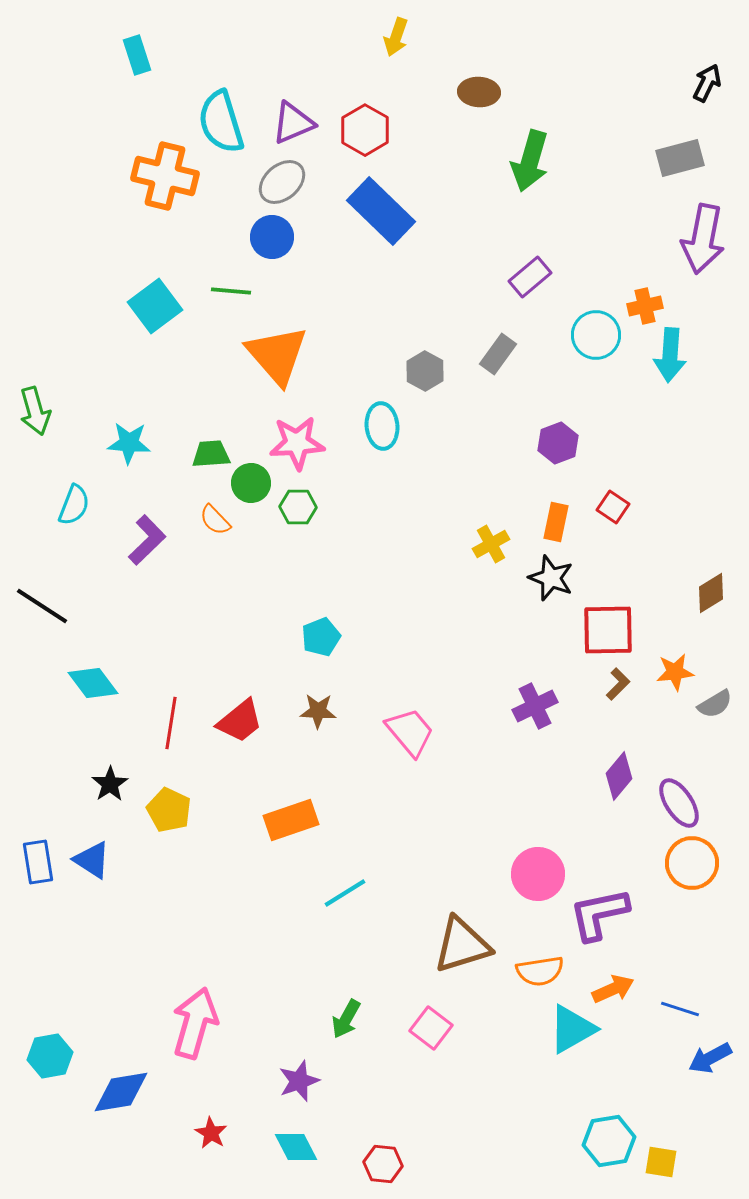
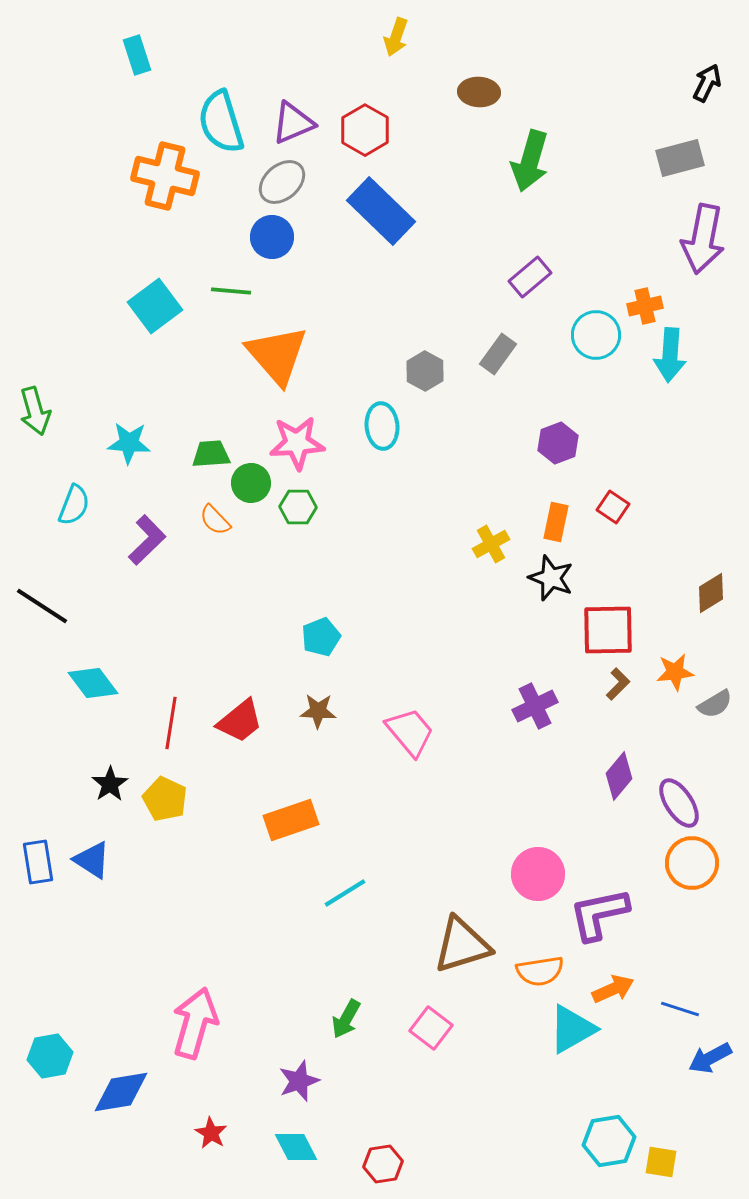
yellow pentagon at (169, 810): moved 4 px left, 11 px up
red hexagon at (383, 1164): rotated 15 degrees counterclockwise
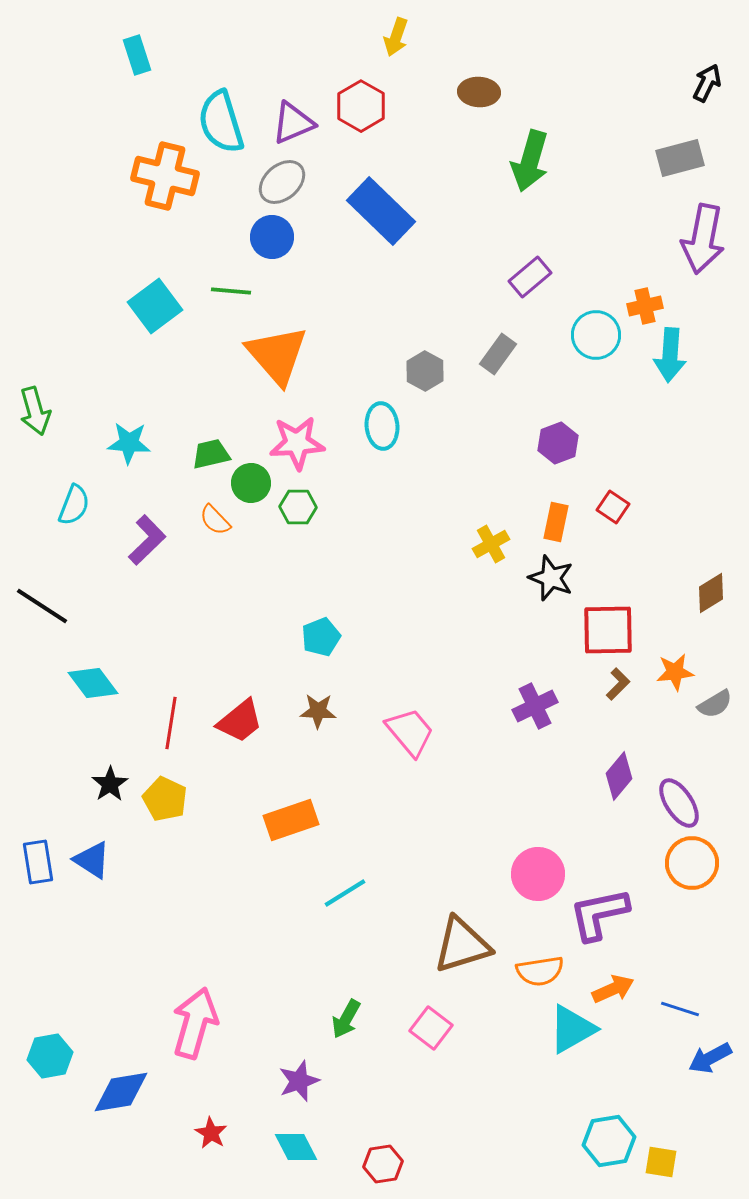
red hexagon at (365, 130): moved 4 px left, 24 px up
green trapezoid at (211, 454): rotated 9 degrees counterclockwise
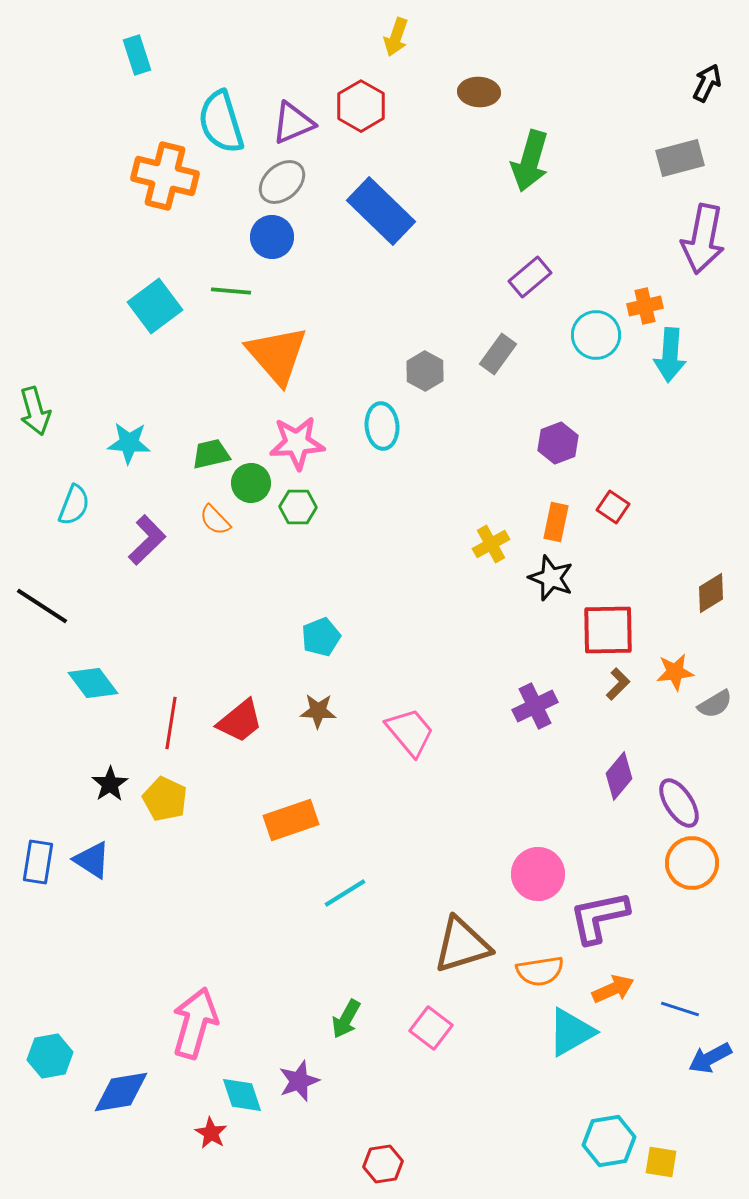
blue rectangle at (38, 862): rotated 18 degrees clockwise
purple L-shape at (599, 914): moved 3 px down
cyan triangle at (572, 1029): moved 1 px left, 3 px down
cyan diamond at (296, 1147): moved 54 px left, 52 px up; rotated 9 degrees clockwise
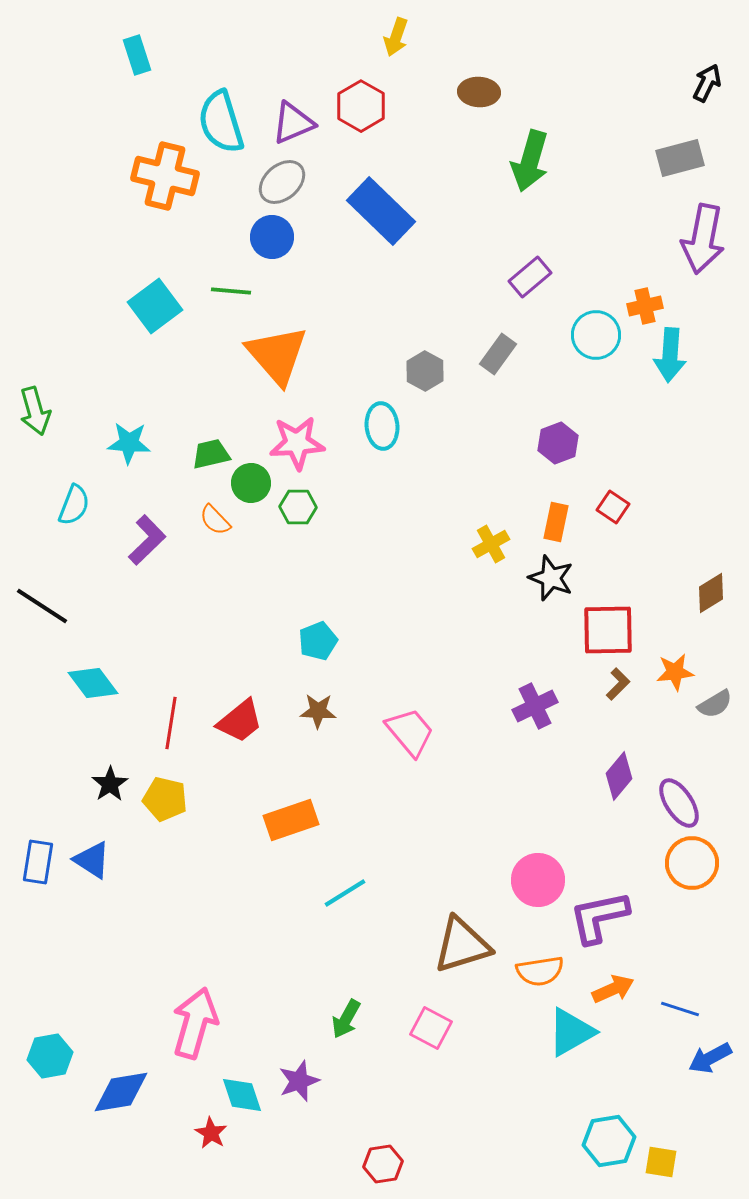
cyan pentagon at (321, 637): moved 3 px left, 4 px down
yellow pentagon at (165, 799): rotated 12 degrees counterclockwise
pink circle at (538, 874): moved 6 px down
pink square at (431, 1028): rotated 9 degrees counterclockwise
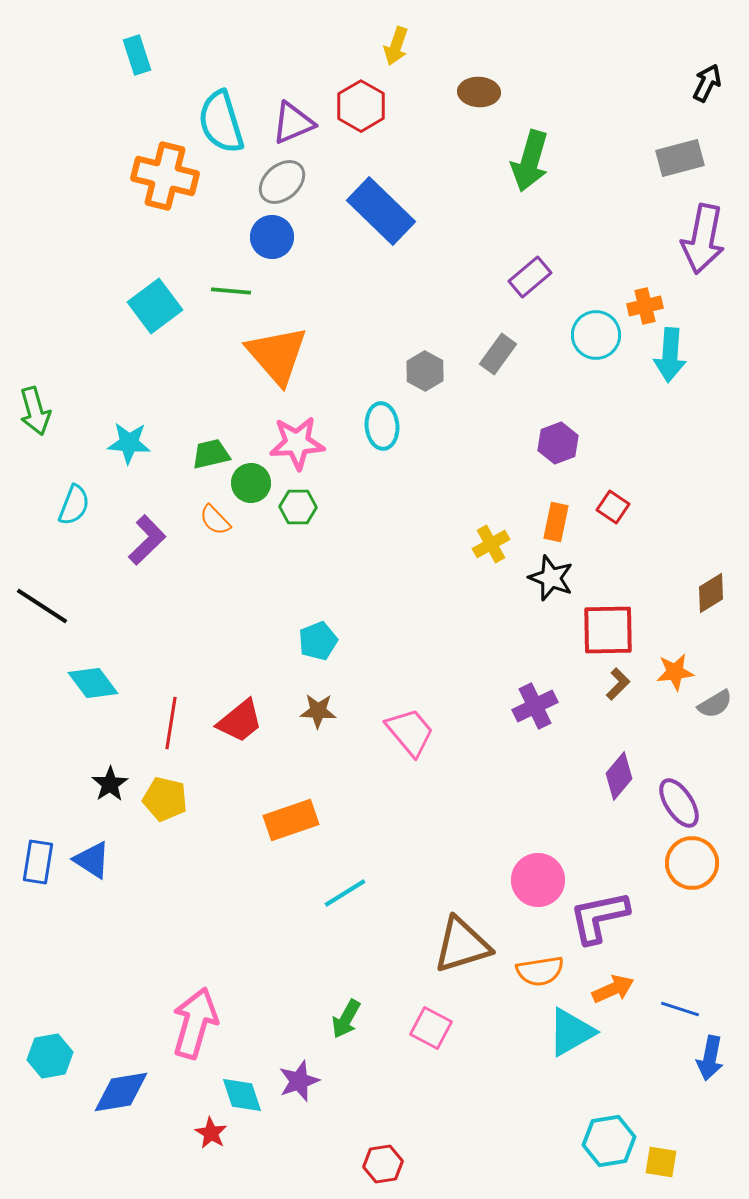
yellow arrow at (396, 37): moved 9 px down
blue arrow at (710, 1058): rotated 51 degrees counterclockwise
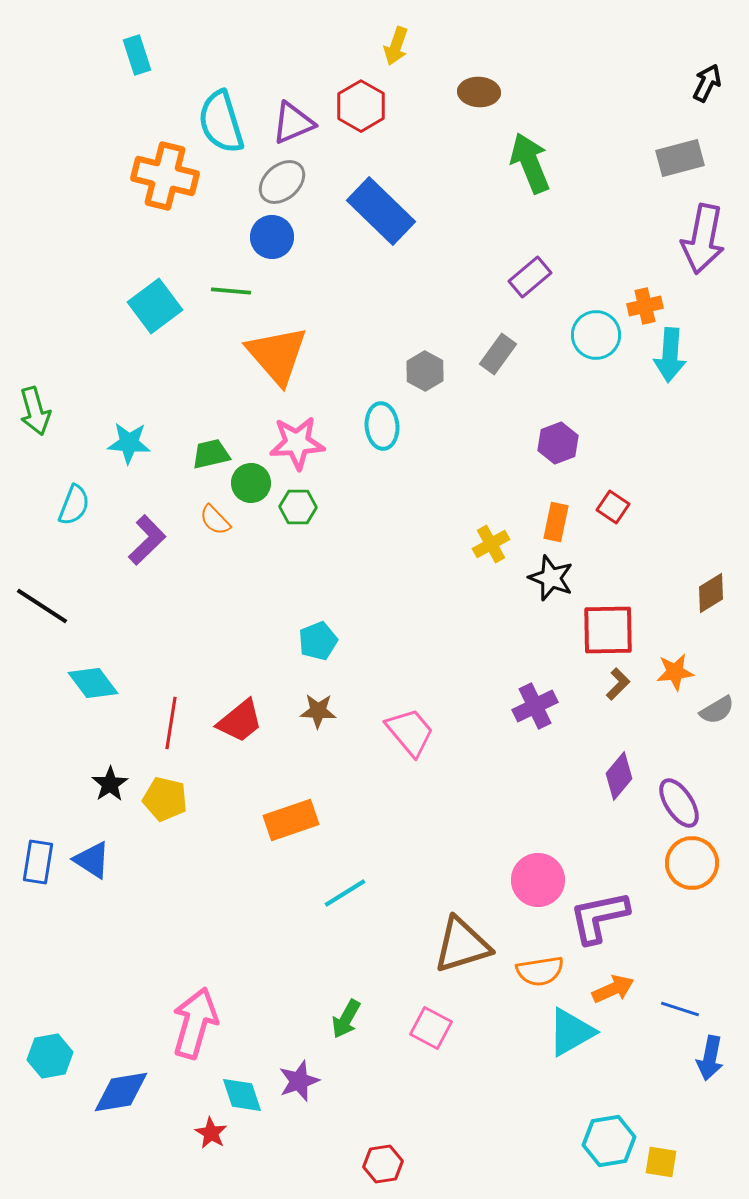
green arrow at (530, 161): moved 2 px down; rotated 142 degrees clockwise
gray semicircle at (715, 704): moved 2 px right, 6 px down
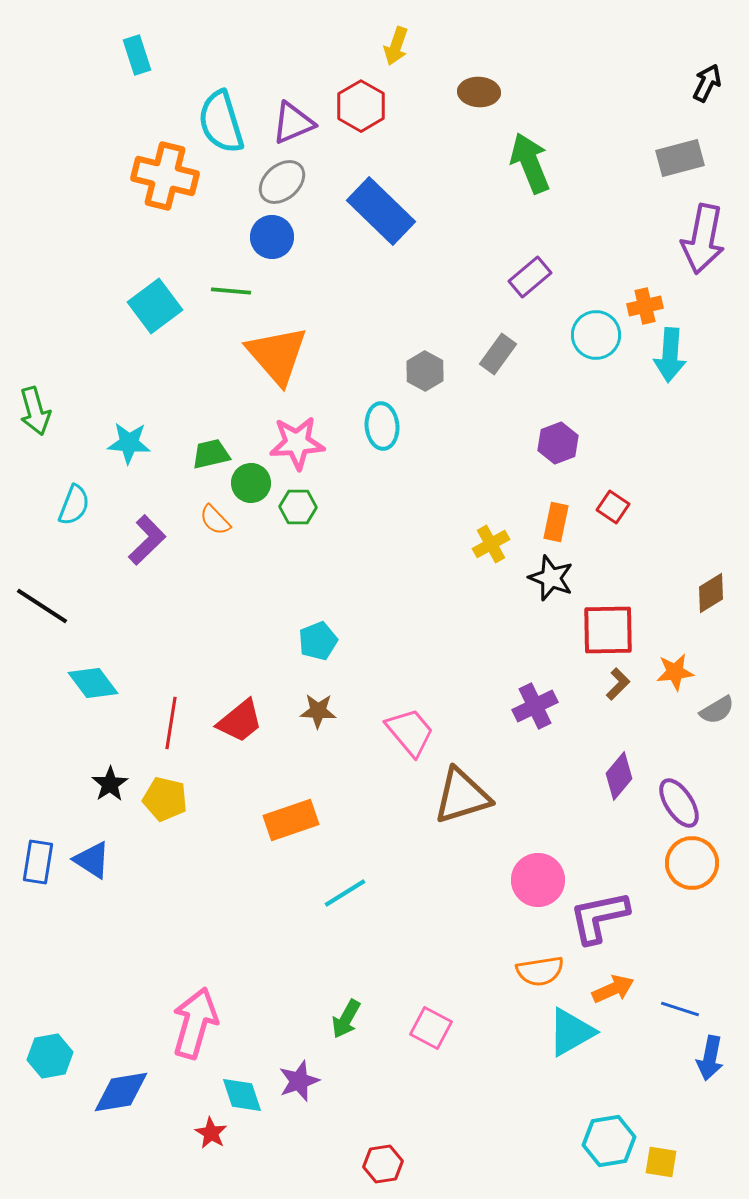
brown triangle at (462, 945): moved 149 px up
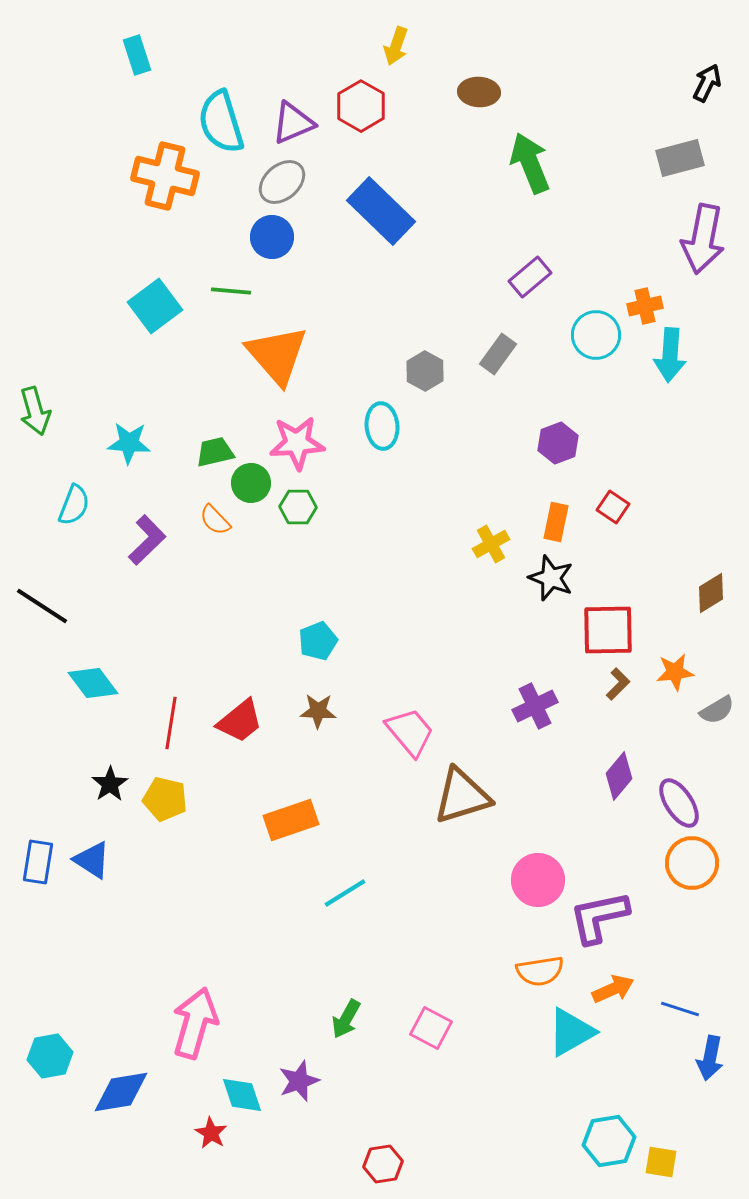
green trapezoid at (211, 454): moved 4 px right, 2 px up
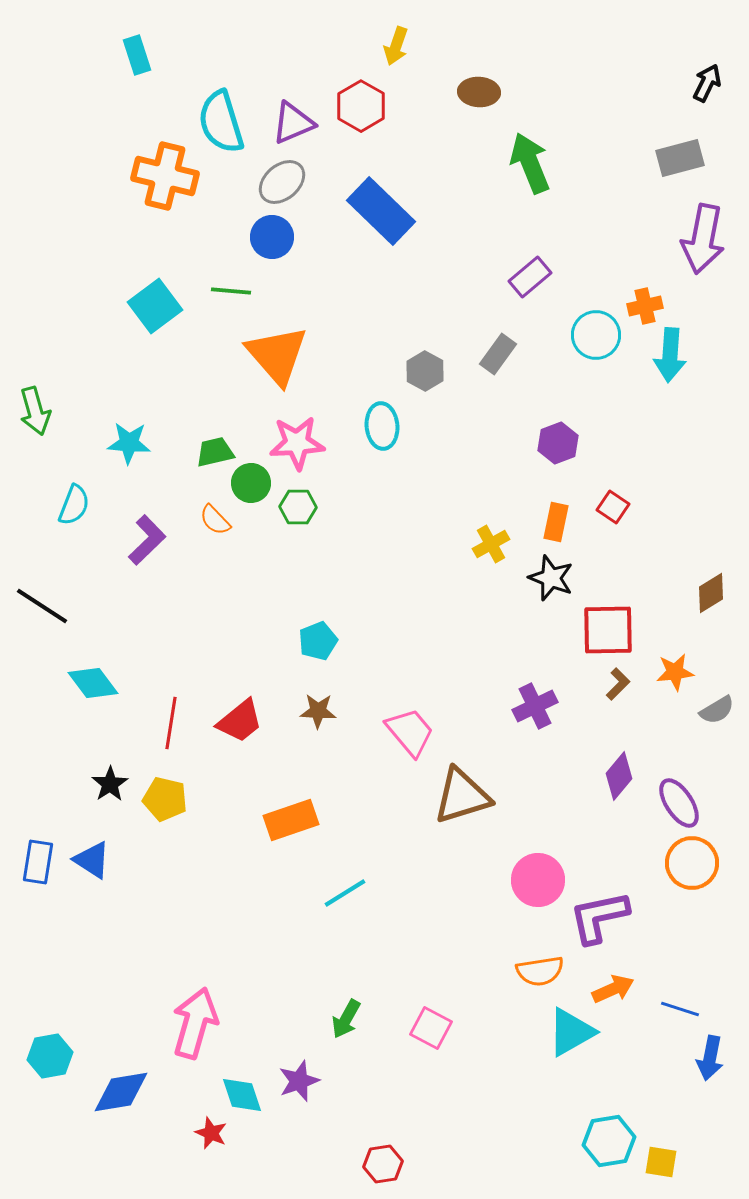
red star at (211, 1133): rotated 8 degrees counterclockwise
